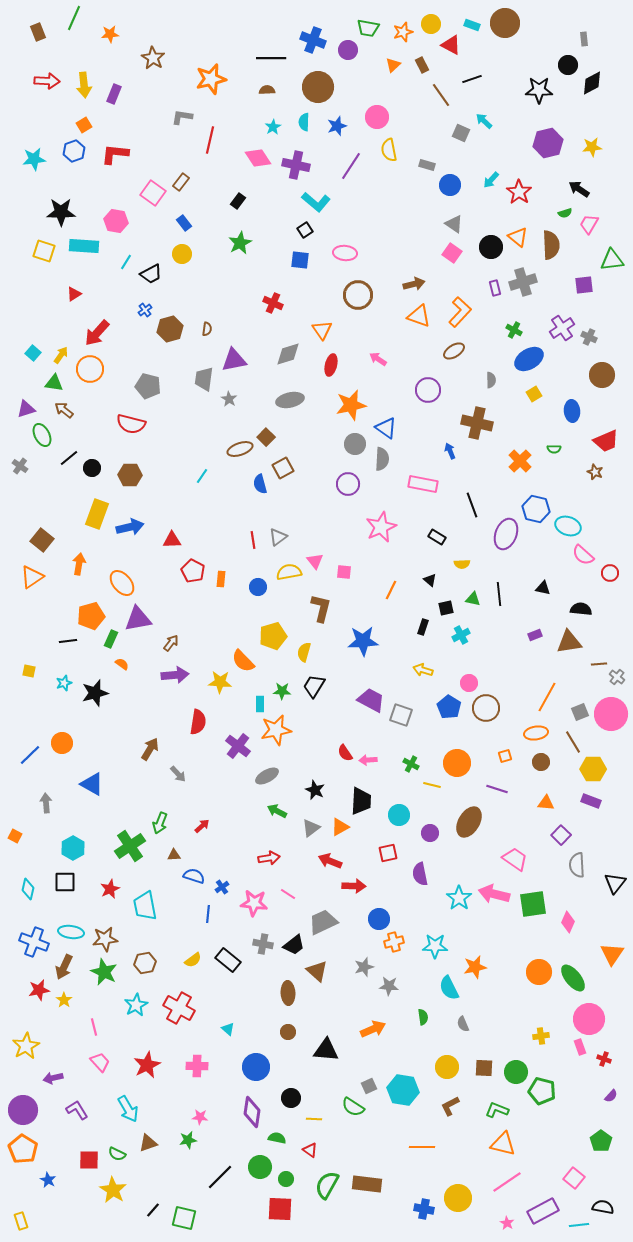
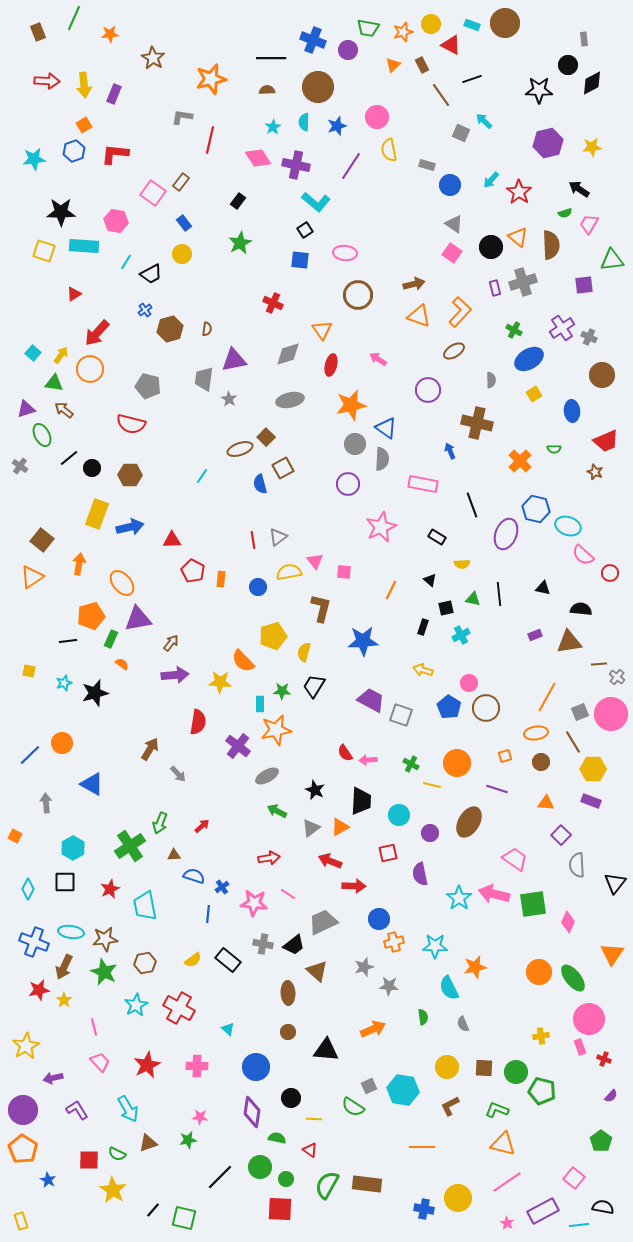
cyan diamond at (28, 889): rotated 15 degrees clockwise
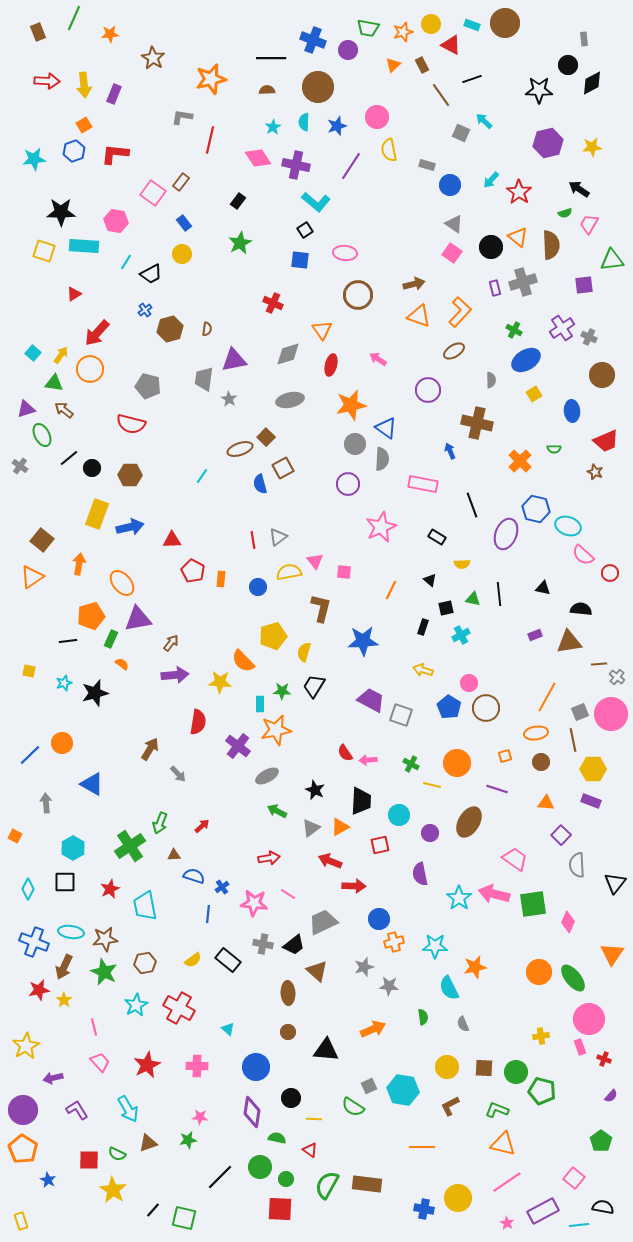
blue ellipse at (529, 359): moved 3 px left, 1 px down
brown line at (573, 742): moved 2 px up; rotated 20 degrees clockwise
red square at (388, 853): moved 8 px left, 8 px up
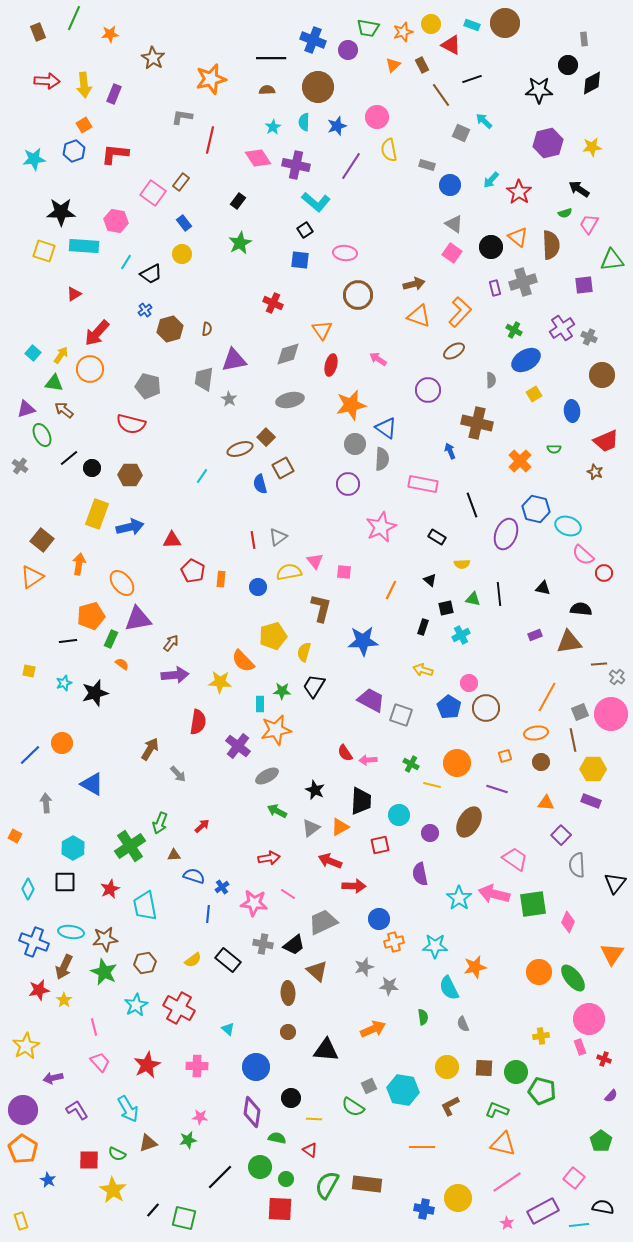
red circle at (610, 573): moved 6 px left
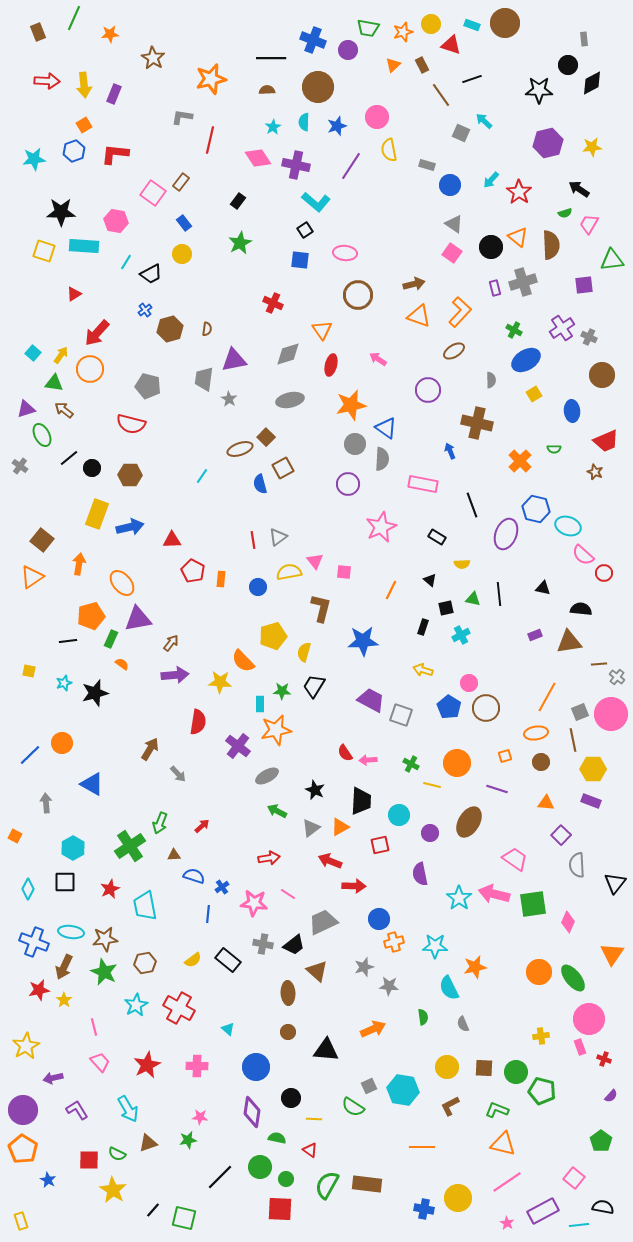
red triangle at (451, 45): rotated 10 degrees counterclockwise
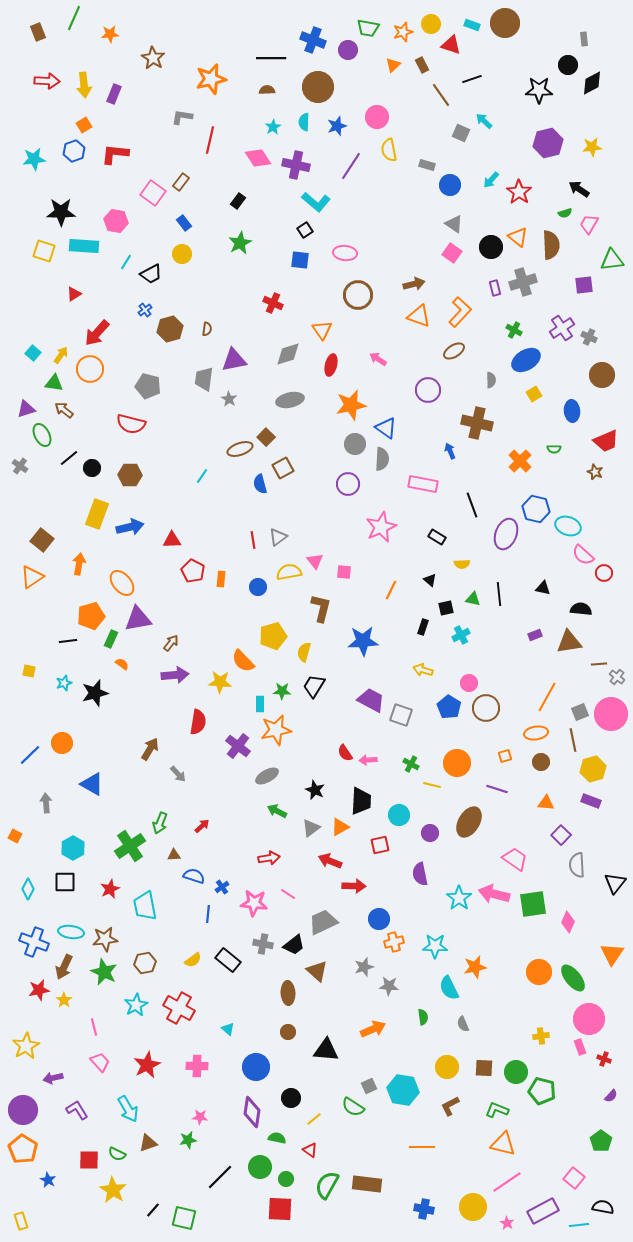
yellow hexagon at (593, 769): rotated 15 degrees counterclockwise
yellow line at (314, 1119): rotated 42 degrees counterclockwise
yellow circle at (458, 1198): moved 15 px right, 9 px down
